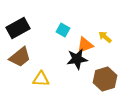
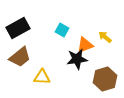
cyan square: moved 1 px left
yellow triangle: moved 1 px right, 2 px up
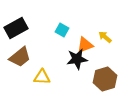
black rectangle: moved 2 px left
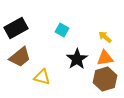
orange triangle: moved 20 px right, 13 px down; rotated 12 degrees clockwise
black star: rotated 25 degrees counterclockwise
yellow triangle: rotated 12 degrees clockwise
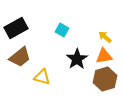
orange triangle: moved 1 px left, 2 px up
